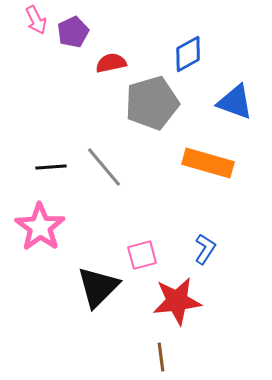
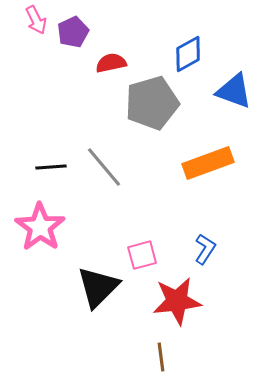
blue triangle: moved 1 px left, 11 px up
orange rectangle: rotated 36 degrees counterclockwise
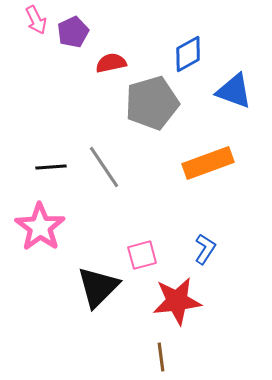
gray line: rotated 6 degrees clockwise
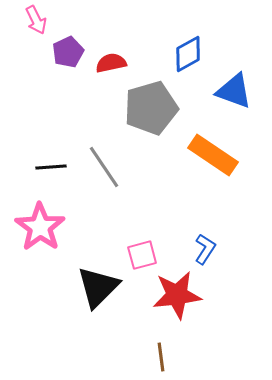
purple pentagon: moved 5 px left, 20 px down
gray pentagon: moved 1 px left, 5 px down
orange rectangle: moved 5 px right, 8 px up; rotated 54 degrees clockwise
red star: moved 6 px up
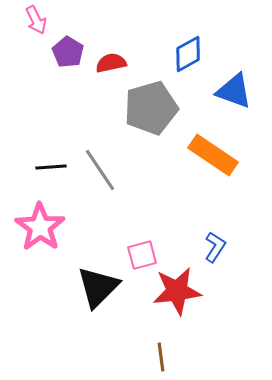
purple pentagon: rotated 16 degrees counterclockwise
gray line: moved 4 px left, 3 px down
blue L-shape: moved 10 px right, 2 px up
red star: moved 4 px up
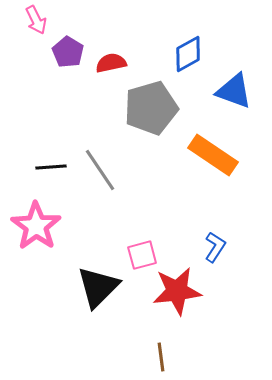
pink star: moved 4 px left, 1 px up
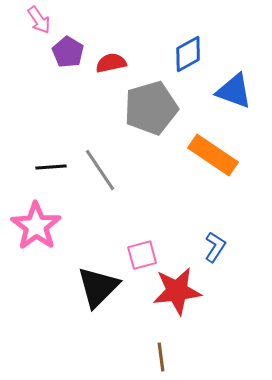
pink arrow: moved 3 px right; rotated 8 degrees counterclockwise
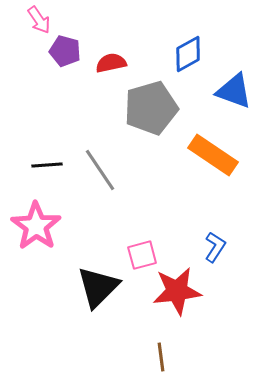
purple pentagon: moved 3 px left, 1 px up; rotated 16 degrees counterclockwise
black line: moved 4 px left, 2 px up
